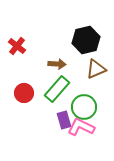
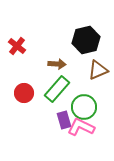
brown triangle: moved 2 px right, 1 px down
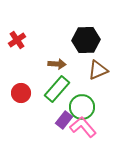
black hexagon: rotated 12 degrees clockwise
red cross: moved 6 px up; rotated 18 degrees clockwise
red circle: moved 3 px left
green circle: moved 2 px left
purple rectangle: rotated 54 degrees clockwise
pink L-shape: moved 2 px right; rotated 24 degrees clockwise
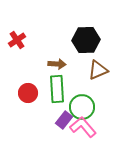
green rectangle: rotated 44 degrees counterclockwise
red circle: moved 7 px right
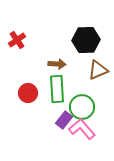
pink L-shape: moved 1 px left, 2 px down
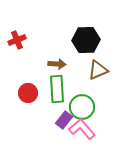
red cross: rotated 12 degrees clockwise
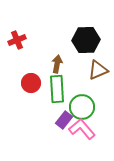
brown arrow: rotated 84 degrees counterclockwise
red circle: moved 3 px right, 10 px up
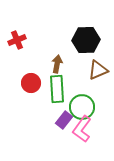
pink L-shape: rotated 104 degrees counterclockwise
